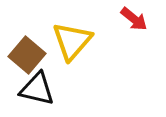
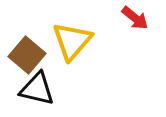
red arrow: moved 1 px right, 1 px up
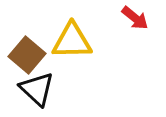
yellow triangle: rotated 48 degrees clockwise
black triangle: rotated 30 degrees clockwise
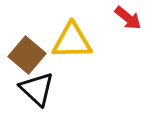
red arrow: moved 7 px left
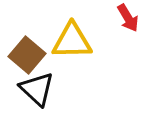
red arrow: rotated 20 degrees clockwise
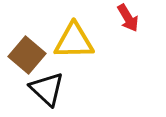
yellow triangle: moved 2 px right
black triangle: moved 10 px right
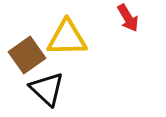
yellow triangle: moved 7 px left, 3 px up
brown square: rotated 15 degrees clockwise
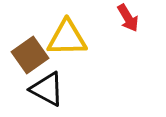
brown square: moved 3 px right
black triangle: rotated 15 degrees counterclockwise
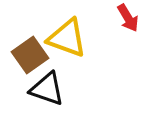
yellow triangle: rotated 21 degrees clockwise
black triangle: rotated 9 degrees counterclockwise
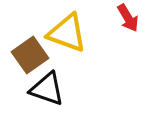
yellow triangle: moved 5 px up
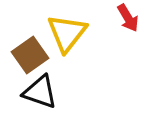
yellow triangle: rotated 48 degrees clockwise
black triangle: moved 7 px left, 3 px down
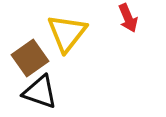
red arrow: rotated 8 degrees clockwise
brown square: moved 3 px down
